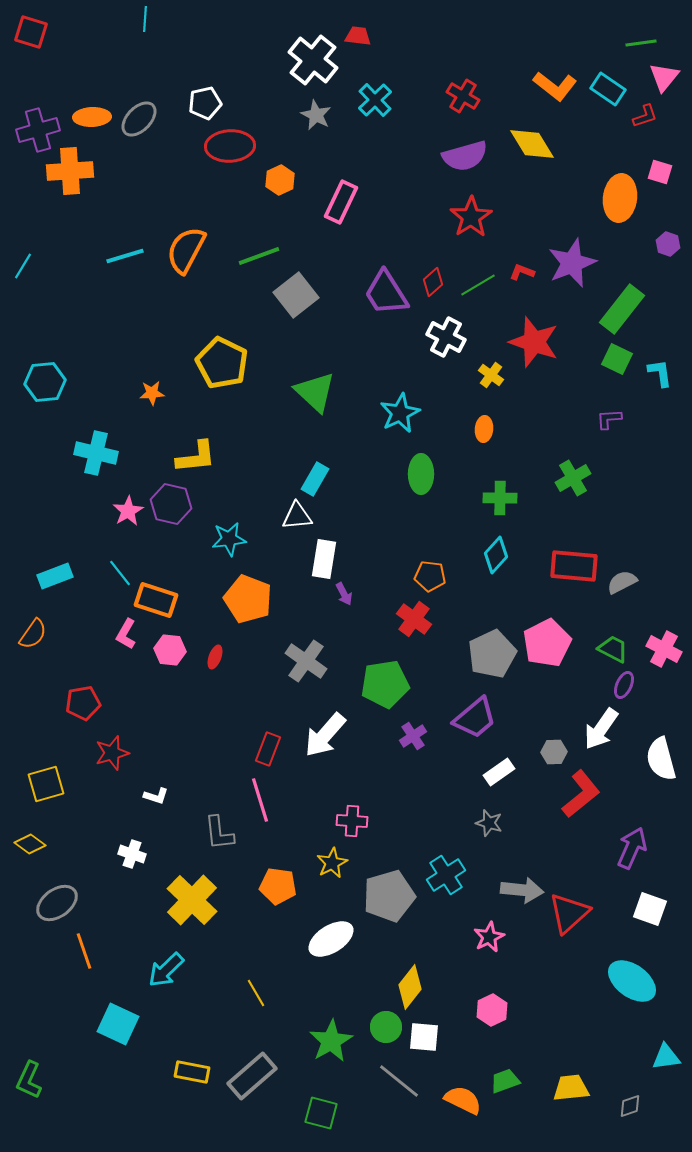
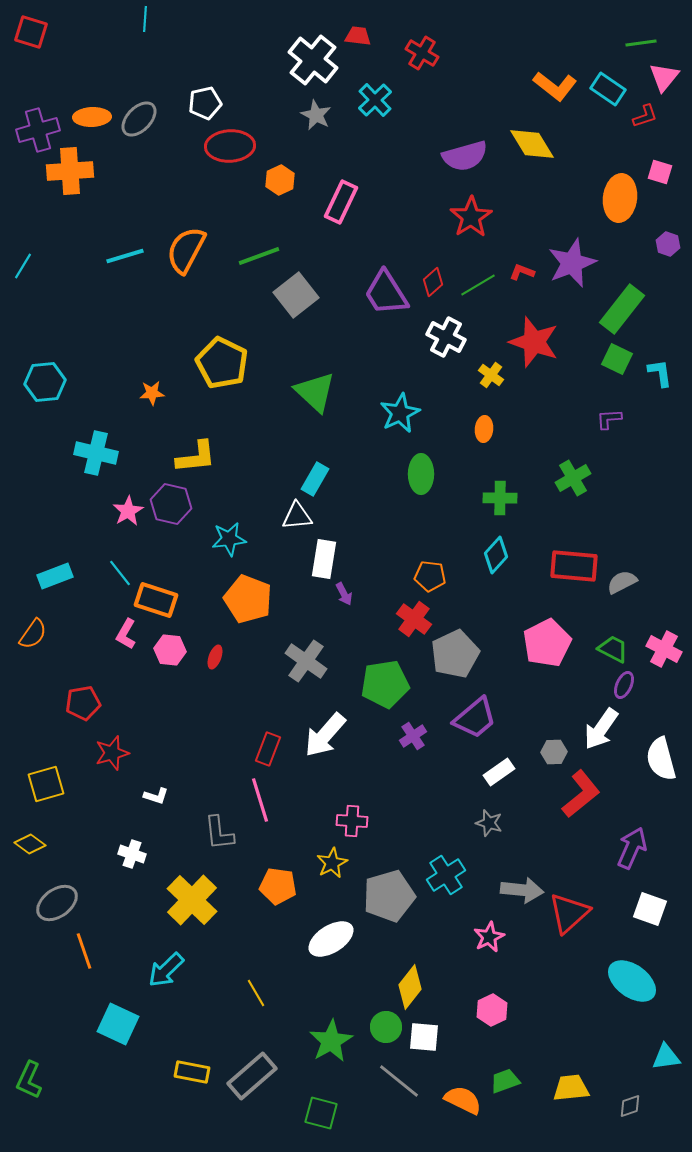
red cross at (463, 96): moved 41 px left, 43 px up
gray pentagon at (492, 654): moved 37 px left
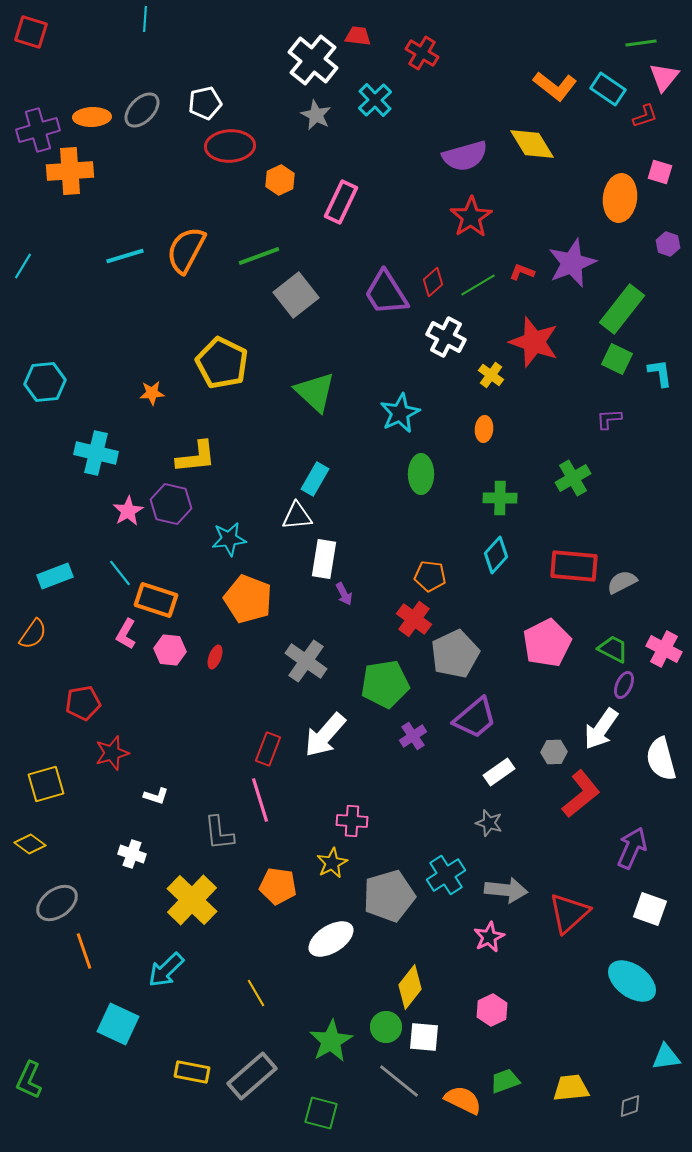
gray ellipse at (139, 119): moved 3 px right, 9 px up
gray arrow at (522, 890): moved 16 px left
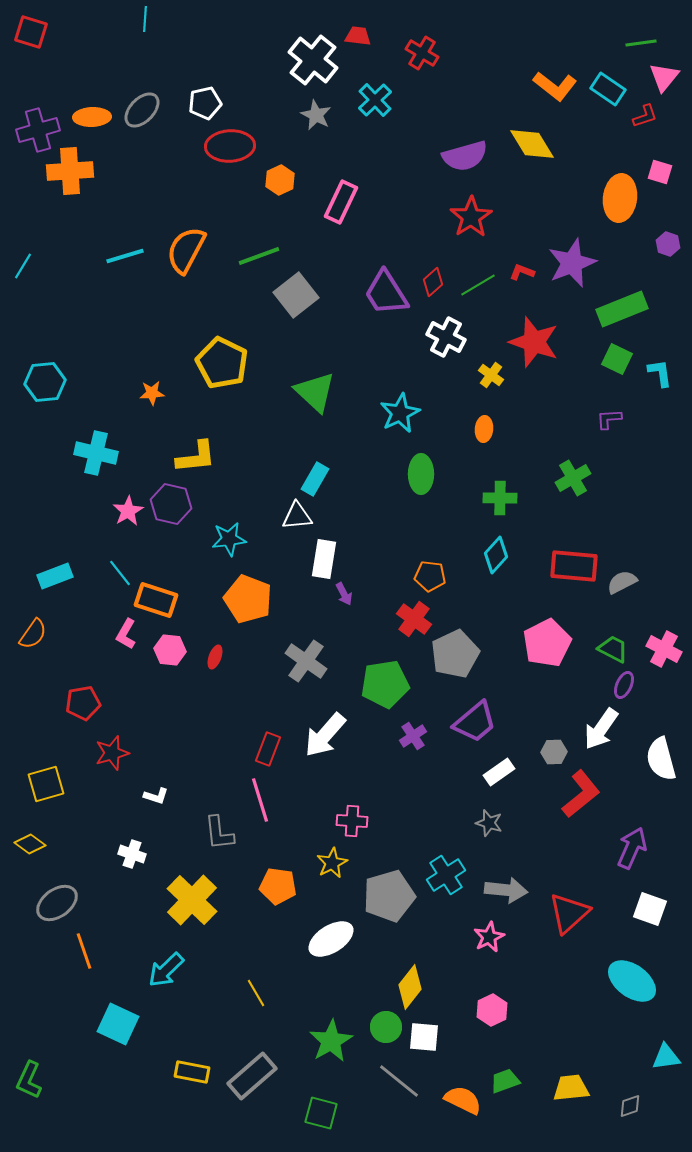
green rectangle at (622, 309): rotated 30 degrees clockwise
purple trapezoid at (475, 718): moved 4 px down
